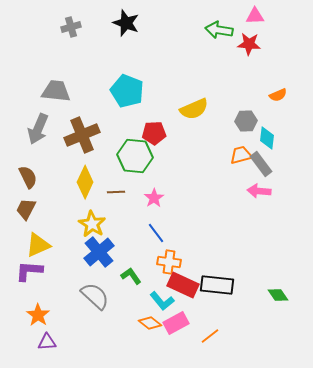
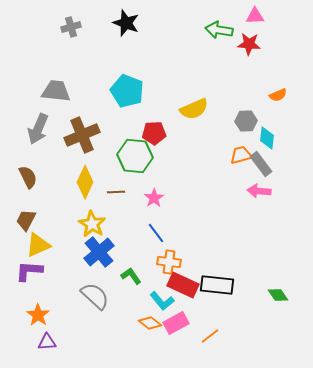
brown trapezoid: moved 11 px down
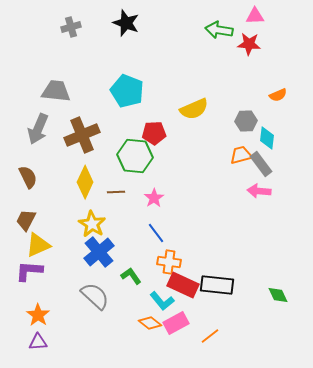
green diamond: rotated 10 degrees clockwise
purple triangle: moved 9 px left
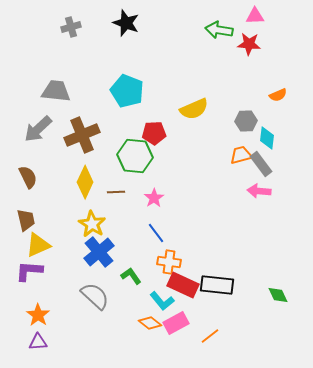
gray arrow: rotated 24 degrees clockwise
brown trapezoid: rotated 140 degrees clockwise
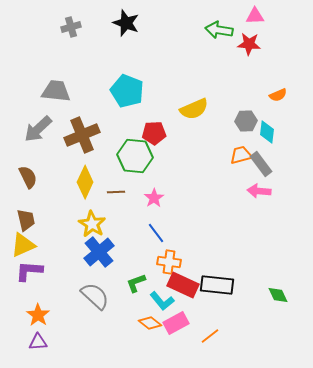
cyan diamond: moved 6 px up
yellow triangle: moved 15 px left
green L-shape: moved 5 px right, 7 px down; rotated 75 degrees counterclockwise
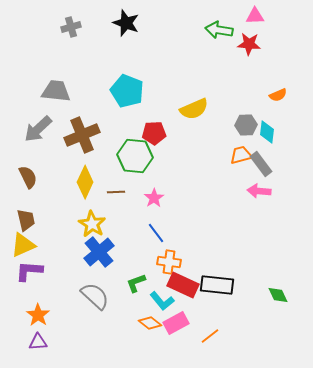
gray hexagon: moved 4 px down
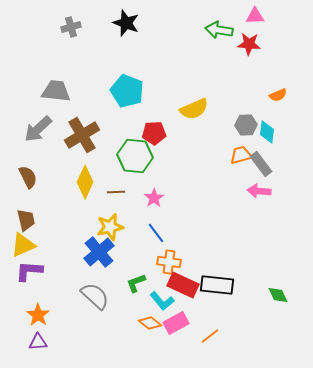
brown cross: rotated 8 degrees counterclockwise
yellow star: moved 18 px right, 3 px down; rotated 28 degrees clockwise
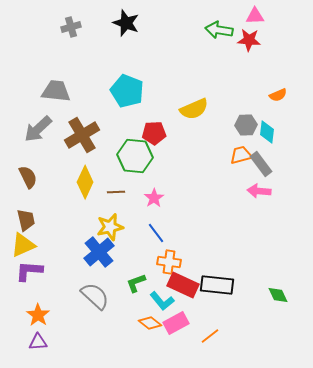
red star: moved 4 px up
